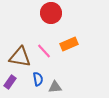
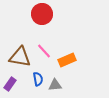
red circle: moved 9 px left, 1 px down
orange rectangle: moved 2 px left, 16 px down
purple rectangle: moved 2 px down
gray triangle: moved 2 px up
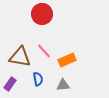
gray triangle: moved 8 px right
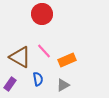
brown triangle: rotated 20 degrees clockwise
gray triangle: rotated 24 degrees counterclockwise
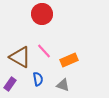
orange rectangle: moved 2 px right
gray triangle: rotated 48 degrees clockwise
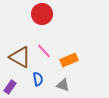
purple rectangle: moved 3 px down
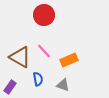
red circle: moved 2 px right, 1 px down
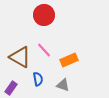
pink line: moved 1 px up
purple rectangle: moved 1 px right, 1 px down
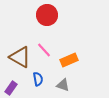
red circle: moved 3 px right
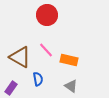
pink line: moved 2 px right
orange rectangle: rotated 36 degrees clockwise
gray triangle: moved 8 px right, 1 px down; rotated 16 degrees clockwise
